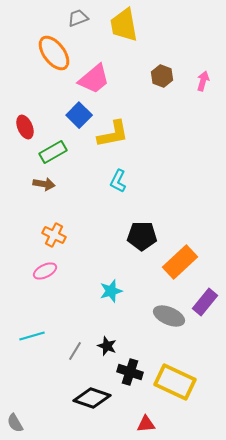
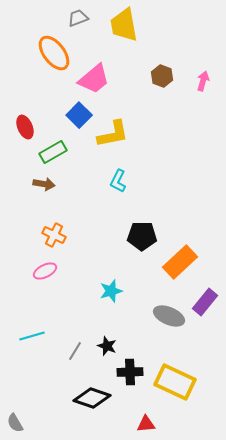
black cross: rotated 20 degrees counterclockwise
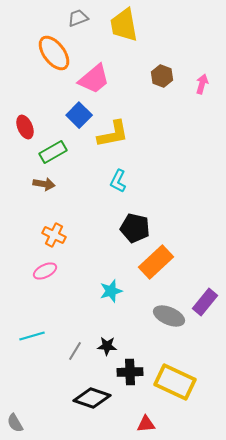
pink arrow: moved 1 px left, 3 px down
black pentagon: moved 7 px left, 8 px up; rotated 12 degrees clockwise
orange rectangle: moved 24 px left
black star: rotated 18 degrees counterclockwise
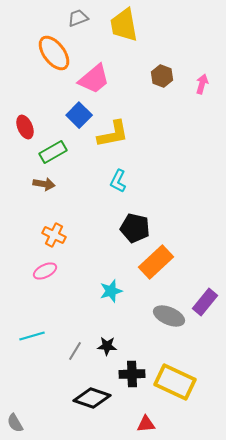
black cross: moved 2 px right, 2 px down
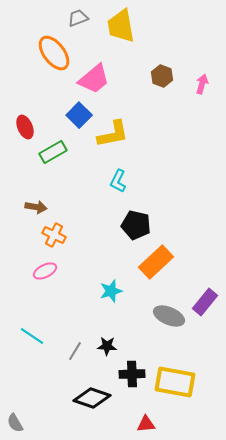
yellow trapezoid: moved 3 px left, 1 px down
brown arrow: moved 8 px left, 23 px down
black pentagon: moved 1 px right, 3 px up
cyan line: rotated 50 degrees clockwise
yellow rectangle: rotated 15 degrees counterclockwise
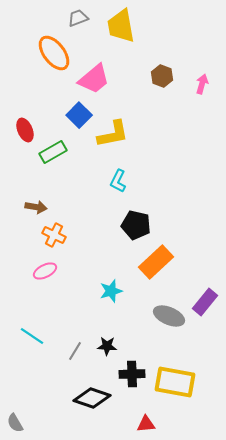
red ellipse: moved 3 px down
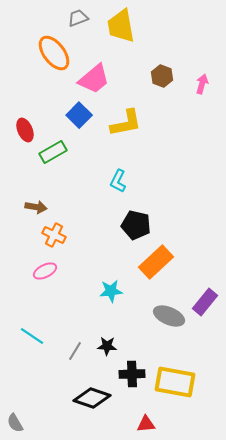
yellow L-shape: moved 13 px right, 11 px up
cyan star: rotated 10 degrees clockwise
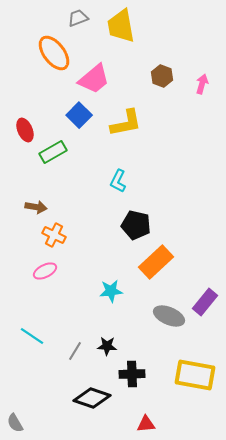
yellow rectangle: moved 20 px right, 7 px up
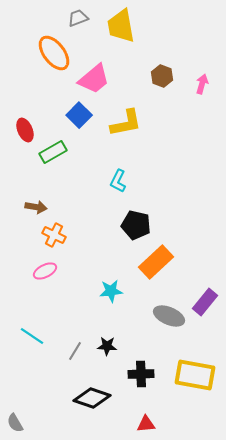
black cross: moved 9 px right
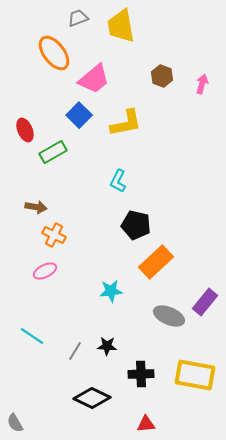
black diamond: rotated 6 degrees clockwise
